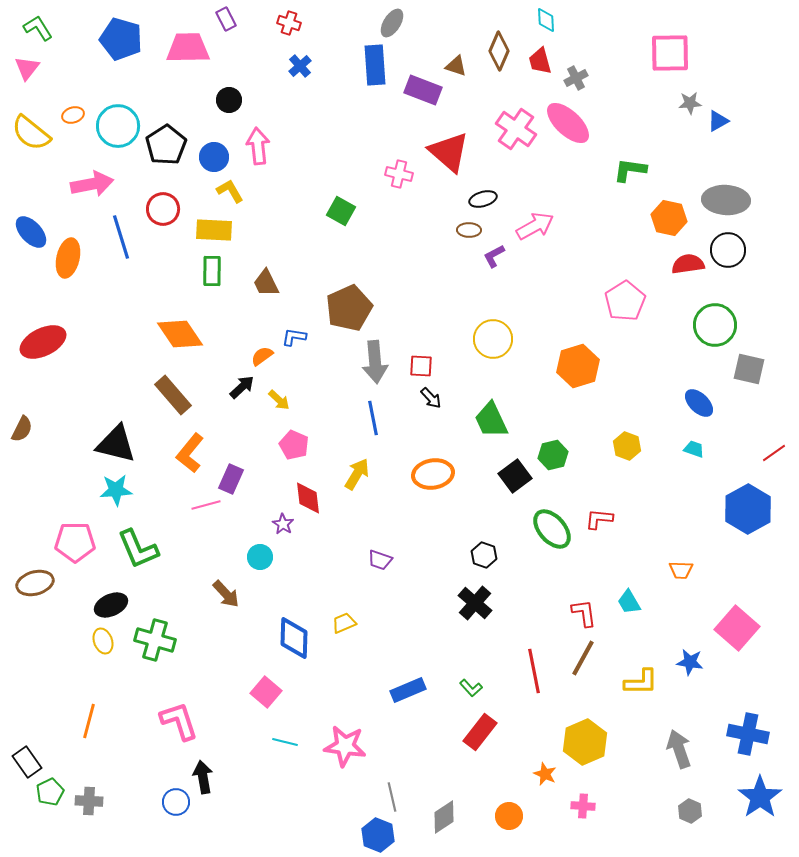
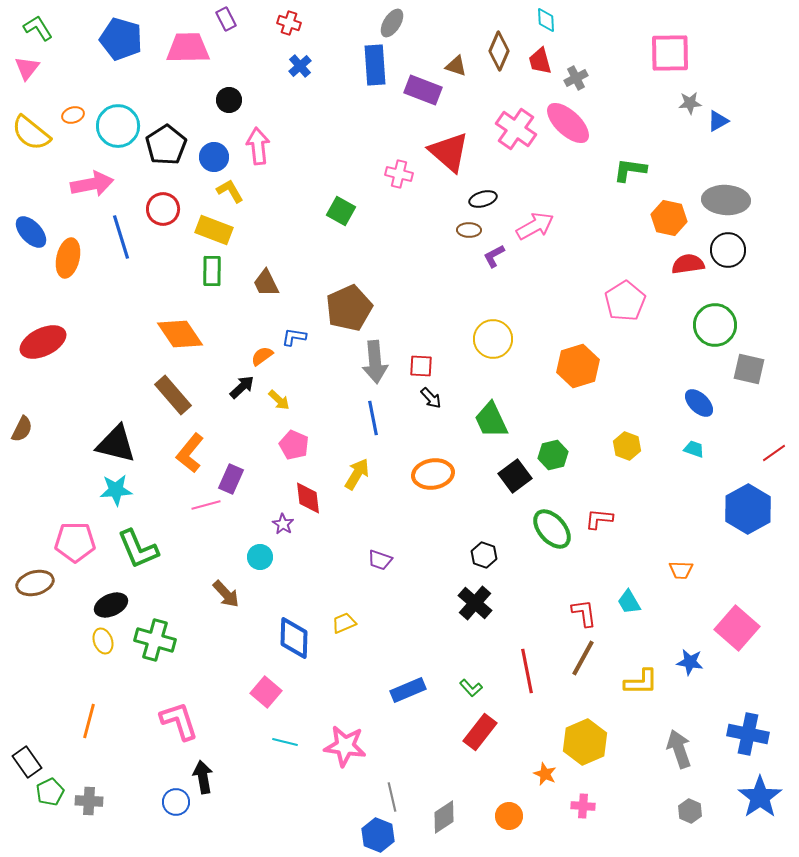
yellow rectangle at (214, 230): rotated 18 degrees clockwise
red line at (534, 671): moved 7 px left
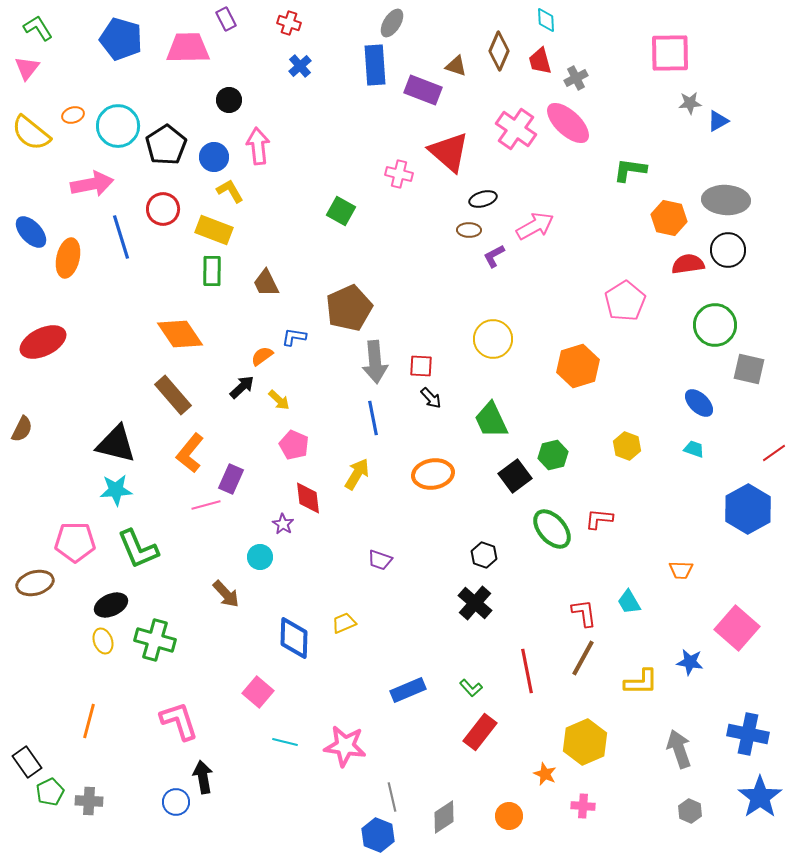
pink square at (266, 692): moved 8 px left
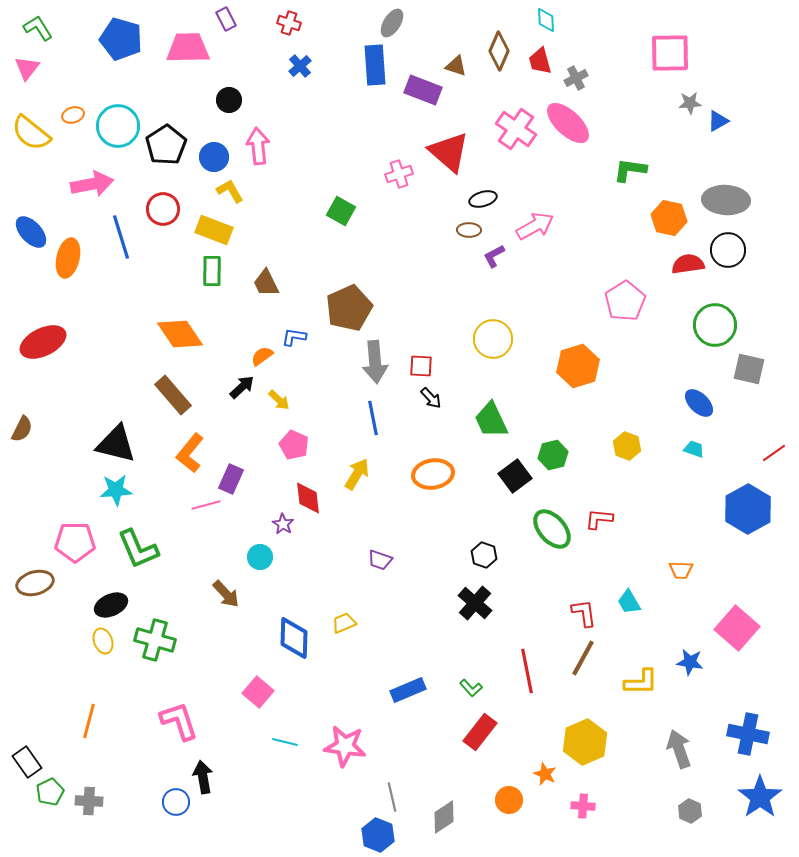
pink cross at (399, 174): rotated 32 degrees counterclockwise
orange circle at (509, 816): moved 16 px up
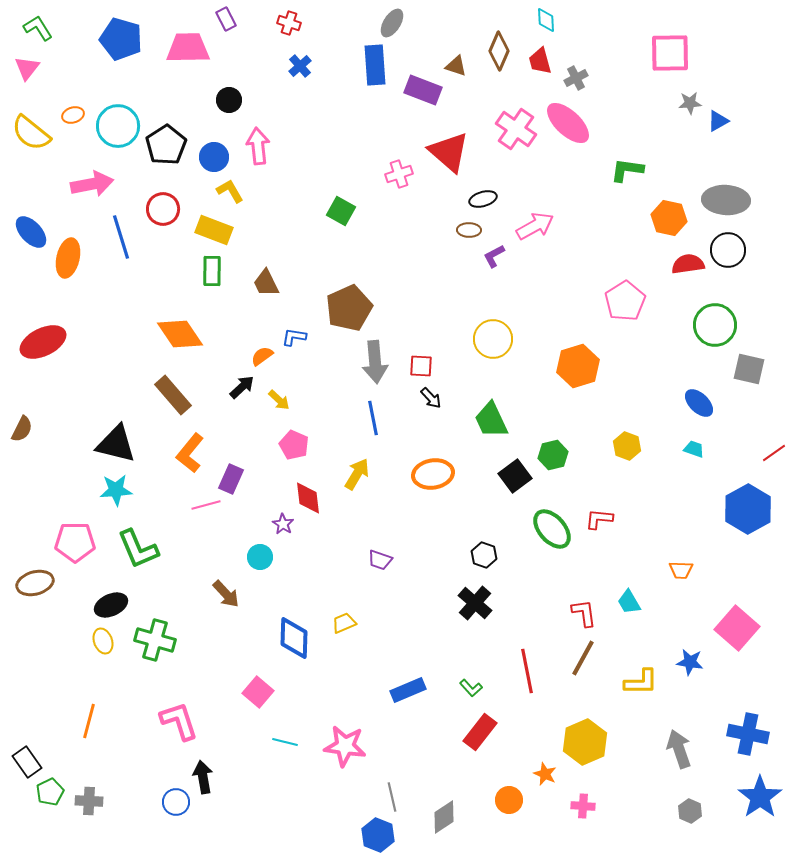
green L-shape at (630, 170): moved 3 px left
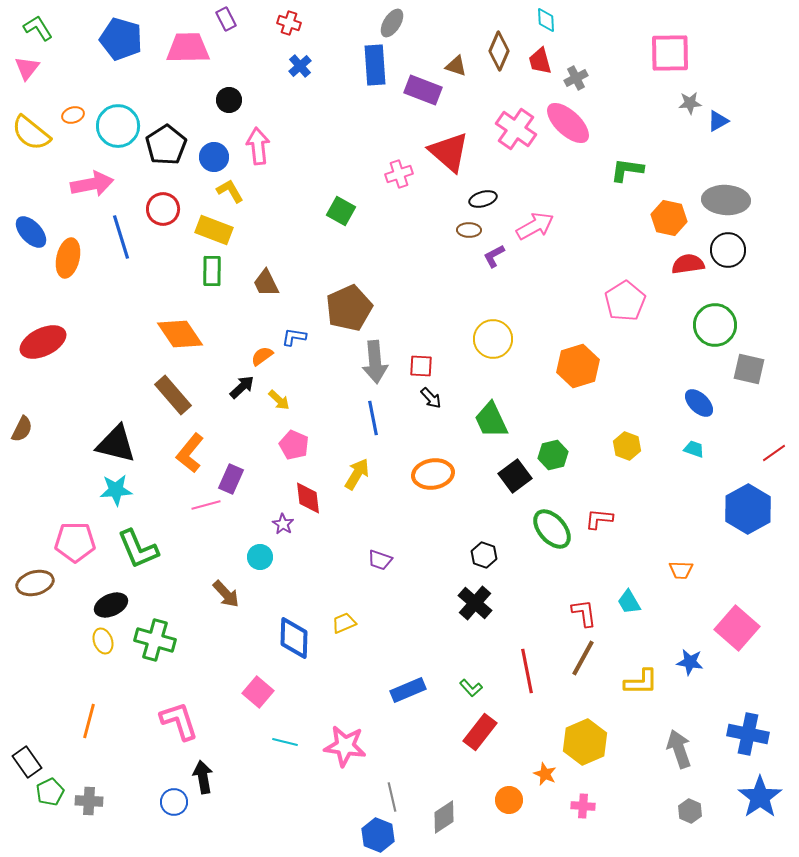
blue circle at (176, 802): moved 2 px left
